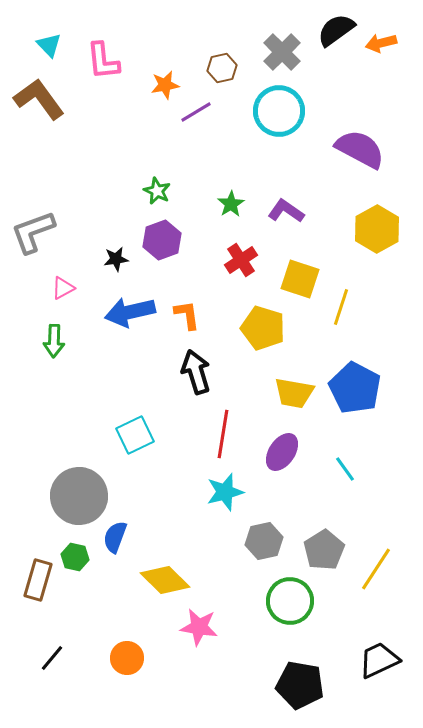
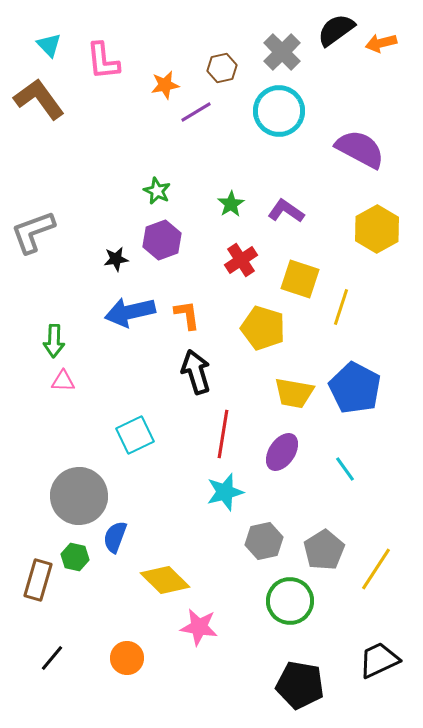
pink triangle at (63, 288): moved 93 px down; rotated 30 degrees clockwise
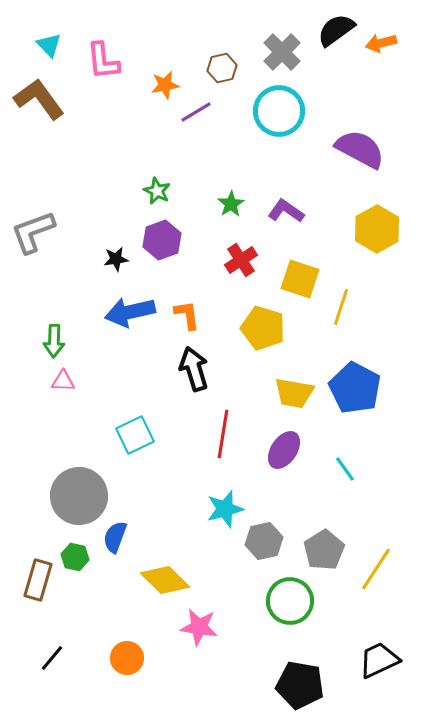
black arrow at (196, 372): moved 2 px left, 3 px up
purple ellipse at (282, 452): moved 2 px right, 2 px up
cyan star at (225, 492): moved 17 px down
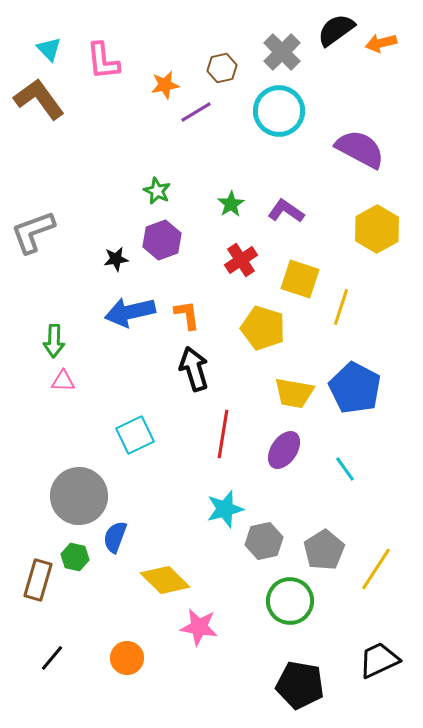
cyan triangle at (49, 45): moved 4 px down
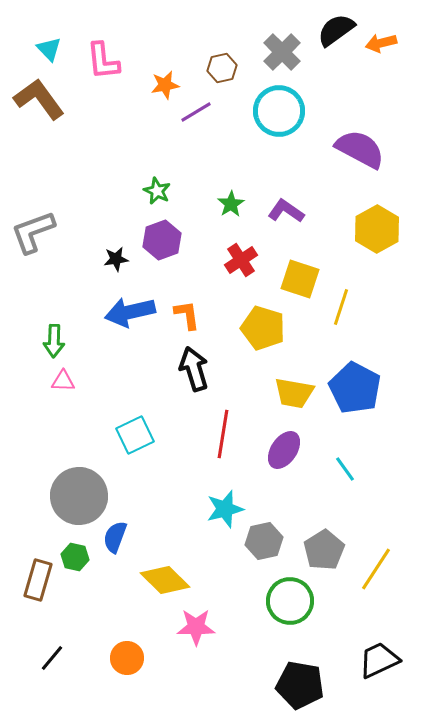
pink star at (199, 627): moved 3 px left; rotated 9 degrees counterclockwise
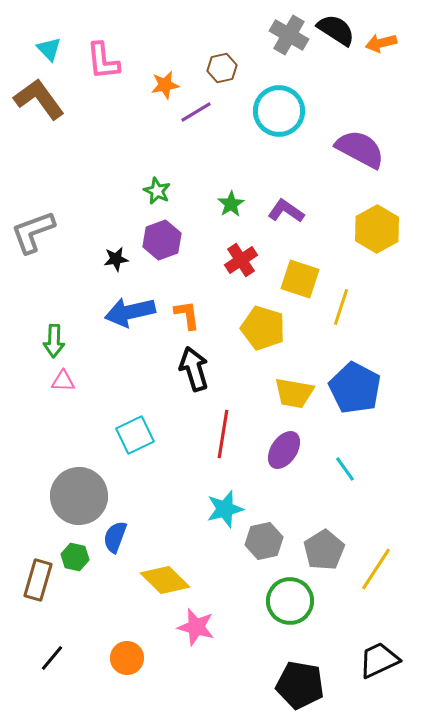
black semicircle at (336, 30): rotated 69 degrees clockwise
gray cross at (282, 52): moved 7 px right, 17 px up; rotated 15 degrees counterclockwise
pink star at (196, 627): rotated 15 degrees clockwise
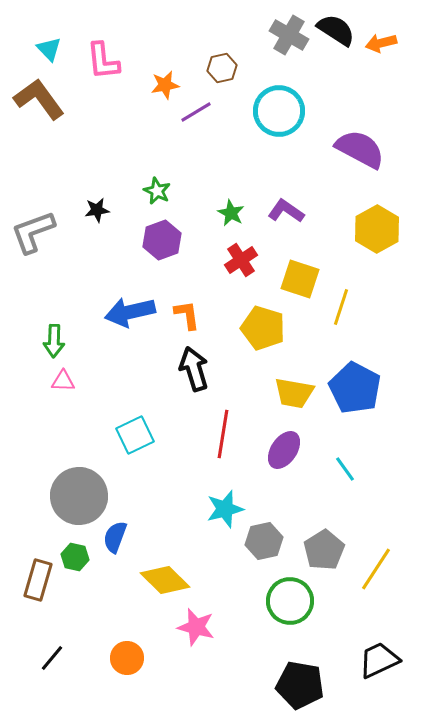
green star at (231, 204): moved 9 px down; rotated 12 degrees counterclockwise
black star at (116, 259): moved 19 px left, 49 px up
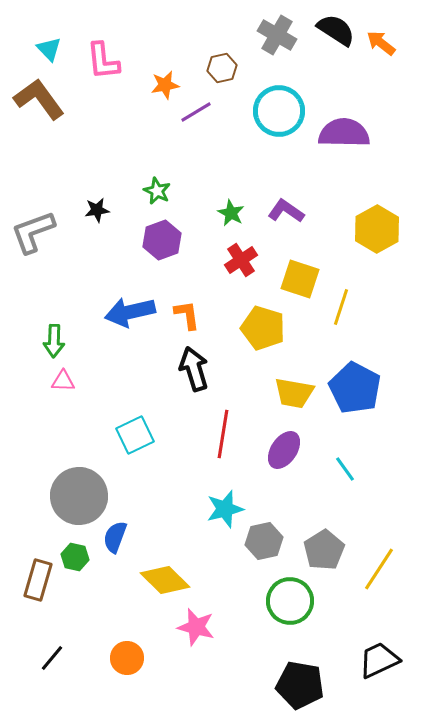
gray cross at (289, 35): moved 12 px left
orange arrow at (381, 43): rotated 52 degrees clockwise
purple semicircle at (360, 149): moved 16 px left, 16 px up; rotated 27 degrees counterclockwise
yellow line at (376, 569): moved 3 px right
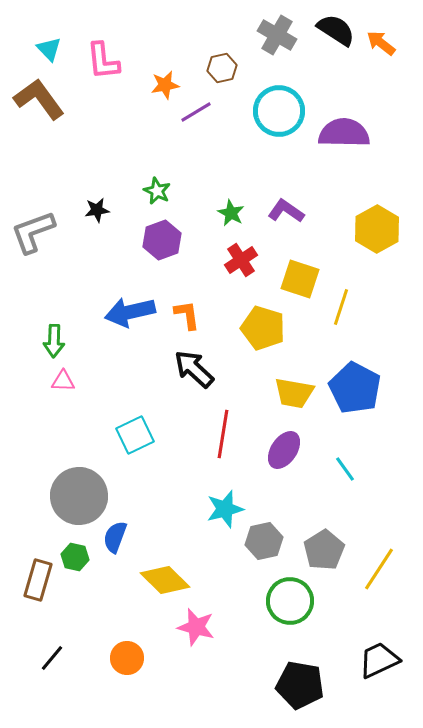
black arrow at (194, 369): rotated 30 degrees counterclockwise
